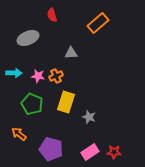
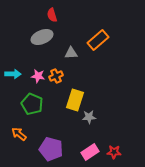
orange rectangle: moved 17 px down
gray ellipse: moved 14 px right, 1 px up
cyan arrow: moved 1 px left, 1 px down
yellow rectangle: moved 9 px right, 2 px up
gray star: rotated 24 degrees counterclockwise
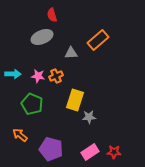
orange arrow: moved 1 px right, 1 px down
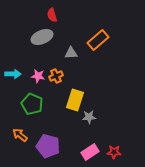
purple pentagon: moved 3 px left, 3 px up
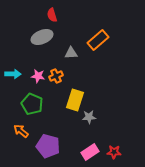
orange arrow: moved 1 px right, 4 px up
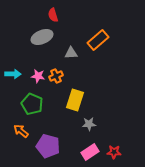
red semicircle: moved 1 px right
gray star: moved 7 px down
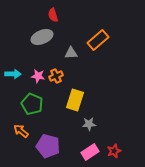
red star: moved 1 px up; rotated 24 degrees counterclockwise
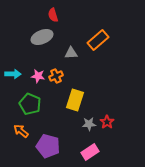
green pentagon: moved 2 px left
red star: moved 7 px left, 29 px up; rotated 16 degrees counterclockwise
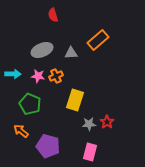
gray ellipse: moved 13 px down
pink rectangle: rotated 42 degrees counterclockwise
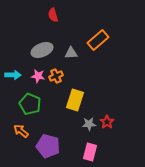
cyan arrow: moved 1 px down
